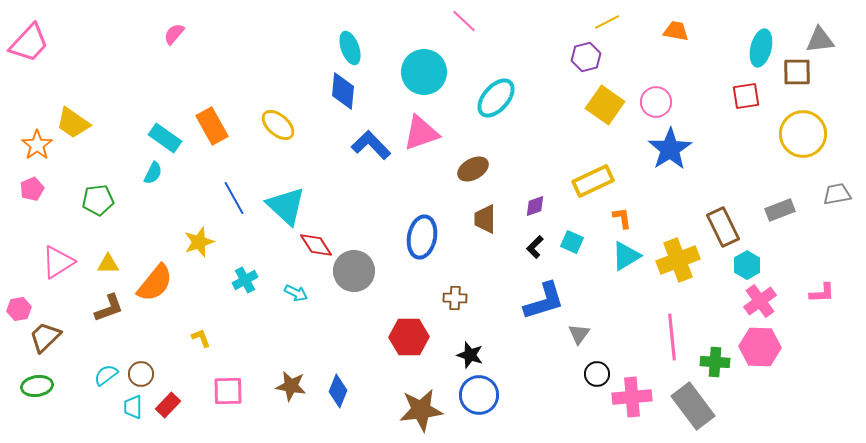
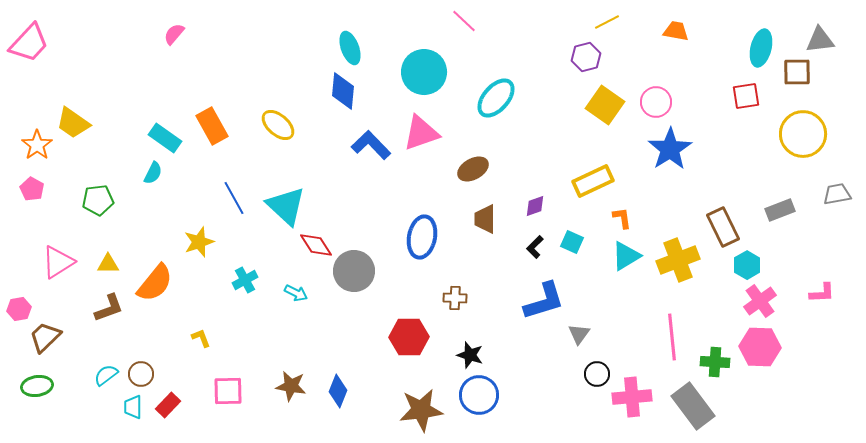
pink pentagon at (32, 189): rotated 20 degrees counterclockwise
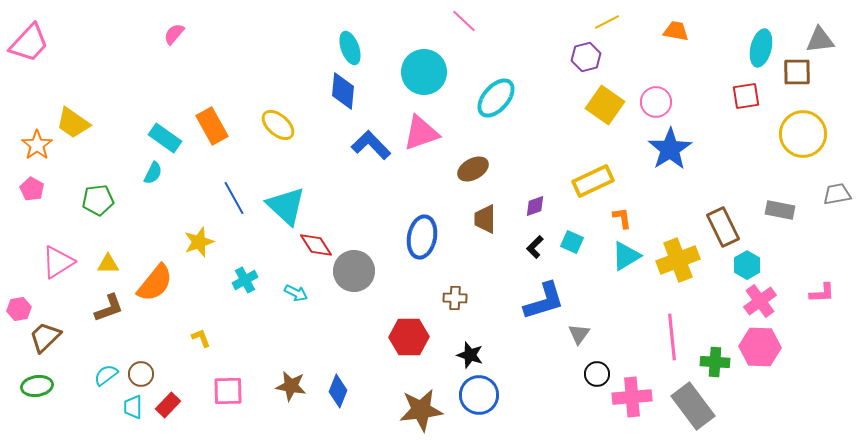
gray rectangle at (780, 210): rotated 32 degrees clockwise
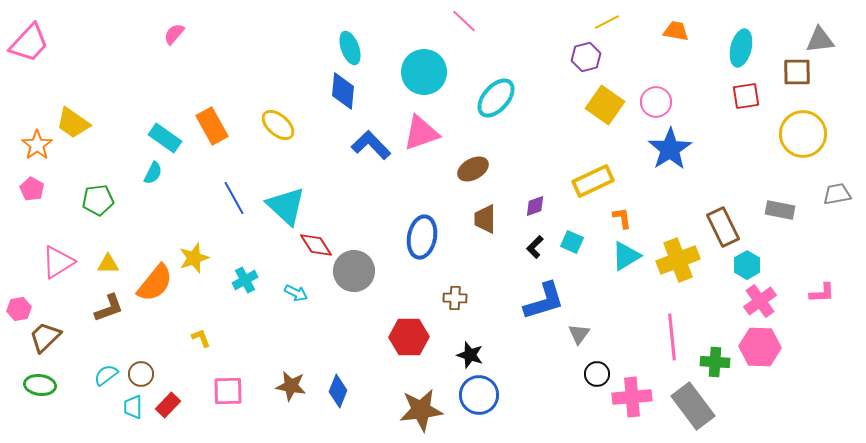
cyan ellipse at (761, 48): moved 20 px left
yellow star at (199, 242): moved 5 px left, 16 px down
green ellipse at (37, 386): moved 3 px right, 1 px up; rotated 16 degrees clockwise
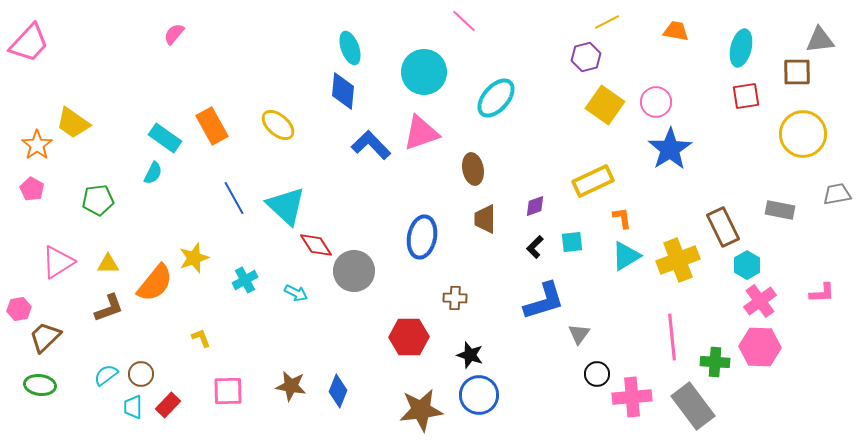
brown ellipse at (473, 169): rotated 72 degrees counterclockwise
cyan square at (572, 242): rotated 30 degrees counterclockwise
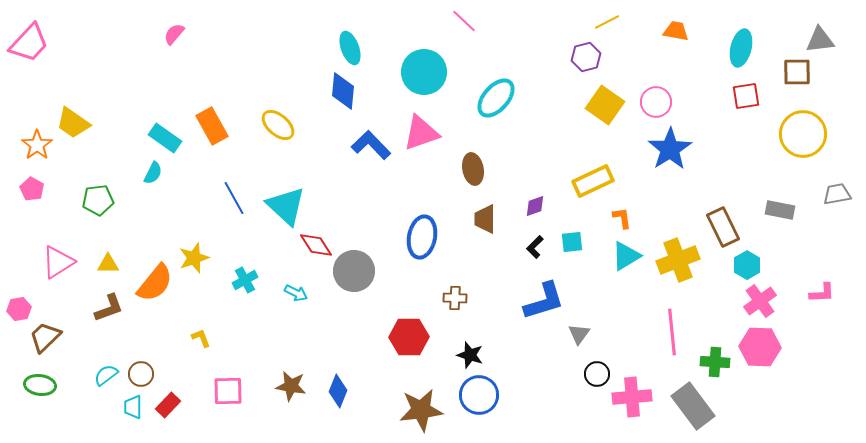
pink line at (672, 337): moved 5 px up
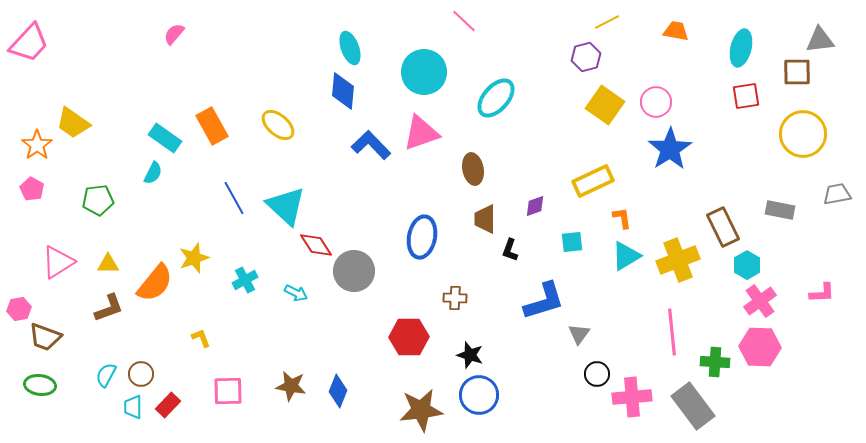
black L-shape at (535, 247): moved 25 px left, 3 px down; rotated 25 degrees counterclockwise
brown trapezoid at (45, 337): rotated 116 degrees counterclockwise
cyan semicircle at (106, 375): rotated 25 degrees counterclockwise
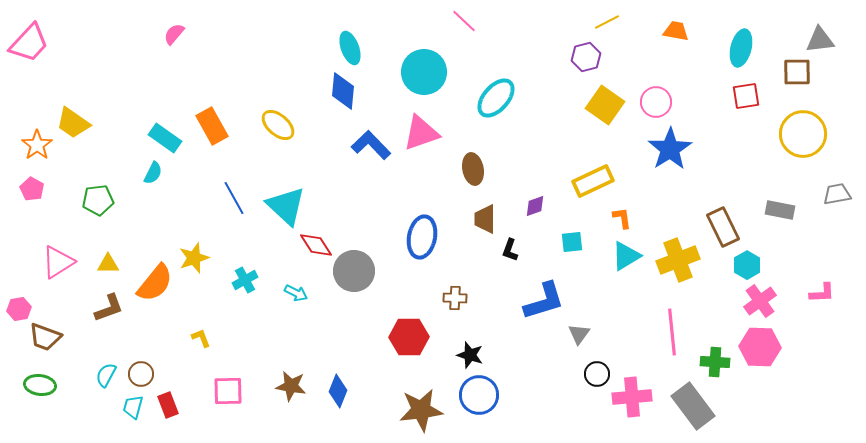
red rectangle at (168, 405): rotated 65 degrees counterclockwise
cyan trapezoid at (133, 407): rotated 15 degrees clockwise
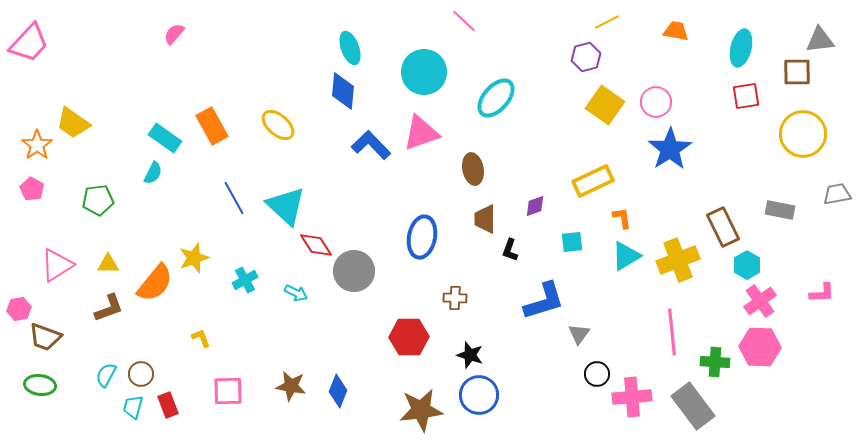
pink triangle at (58, 262): moved 1 px left, 3 px down
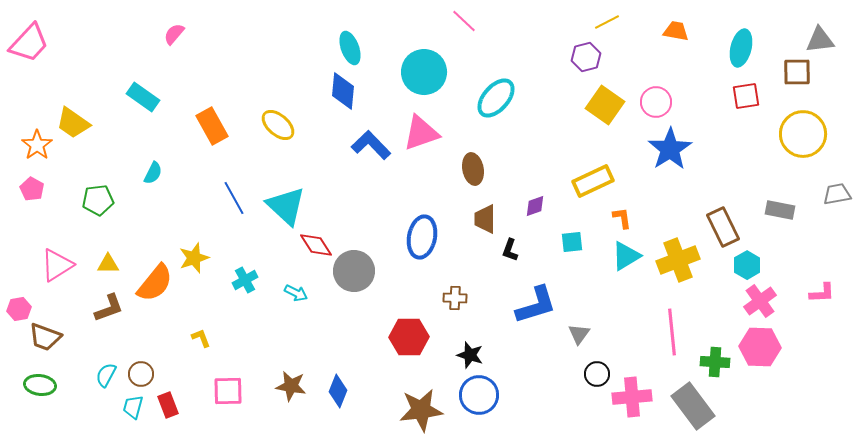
cyan rectangle at (165, 138): moved 22 px left, 41 px up
blue L-shape at (544, 301): moved 8 px left, 4 px down
